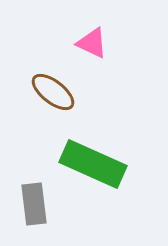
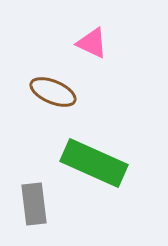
brown ellipse: rotated 15 degrees counterclockwise
green rectangle: moved 1 px right, 1 px up
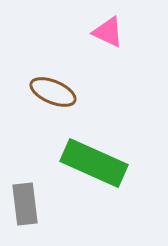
pink triangle: moved 16 px right, 11 px up
gray rectangle: moved 9 px left
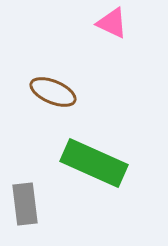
pink triangle: moved 4 px right, 9 px up
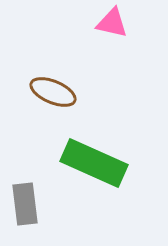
pink triangle: rotated 12 degrees counterclockwise
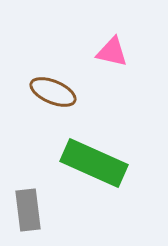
pink triangle: moved 29 px down
gray rectangle: moved 3 px right, 6 px down
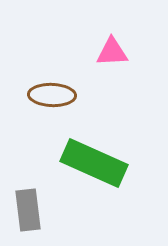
pink triangle: rotated 16 degrees counterclockwise
brown ellipse: moved 1 px left, 3 px down; rotated 21 degrees counterclockwise
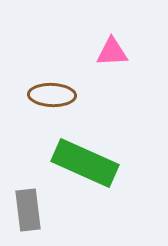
green rectangle: moved 9 px left
